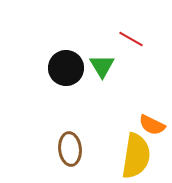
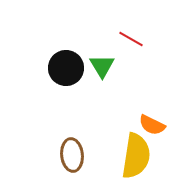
brown ellipse: moved 2 px right, 6 px down
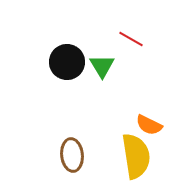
black circle: moved 1 px right, 6 px up
orange semicircle: moved 3 px left
yellow semicircle: rotated 18 degrees counterclockwise
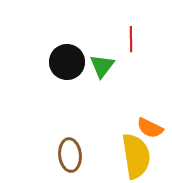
red line: rotated 60 degrees clockwise
green triangle: rotated 8 degrees clockwise
orange semicircle: moved 1 px right, 3 px down
brown ellipse: moved 2 px left
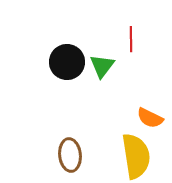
orange semicircle: moved 10 px up
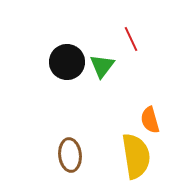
red line: rotated 25 degrees counterclockwise
orange semicircle: moved 2 px down; rotated 48 degrees clockwise
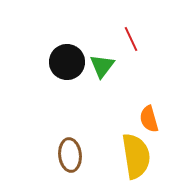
orange semicircle: moved 1 px left, 1 px up
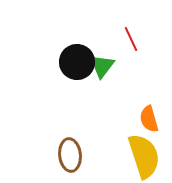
black circle: moved 10 px right
yellow semicircle: moved 8 px right; rotated 9 degrees counterclockwise
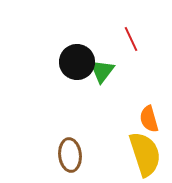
green triangle: moved 5 px down
yellow semicircle: moved 1 px right, 2 px up
